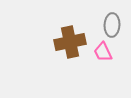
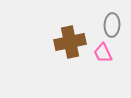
pink trapezoid: moved 1 px down
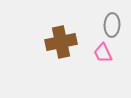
brown cross: moved 9 px left
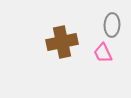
brown cross: moved 1 px right
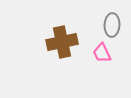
pink trapezoid: moved 1 px left
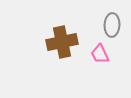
pink trapezoid: moved 2 px left, 1 px down
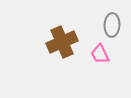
brown cross: rotated 12 degrees counterclockwise
